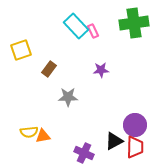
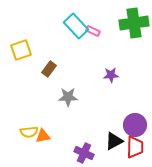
pink rectangle: rotated 40 degrees counterclockwise
purple star: moved 10 px right, 5 px down
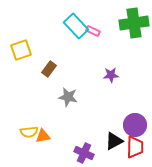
gray star: rotated 12 degrees clockwise
